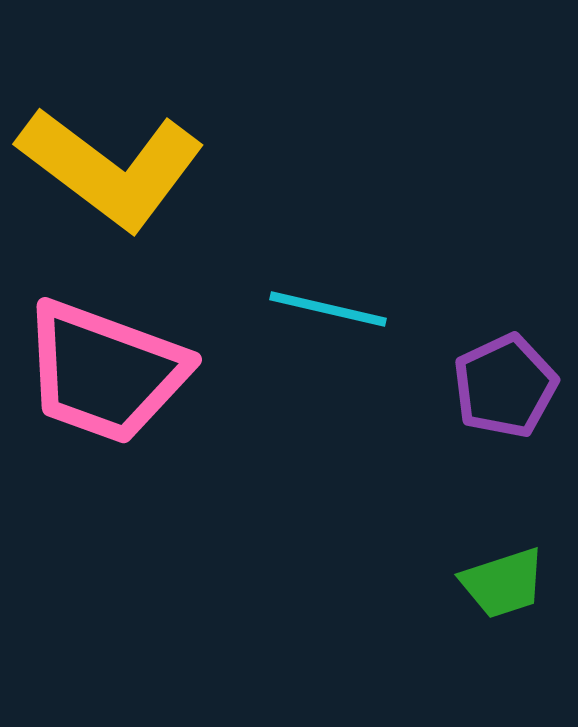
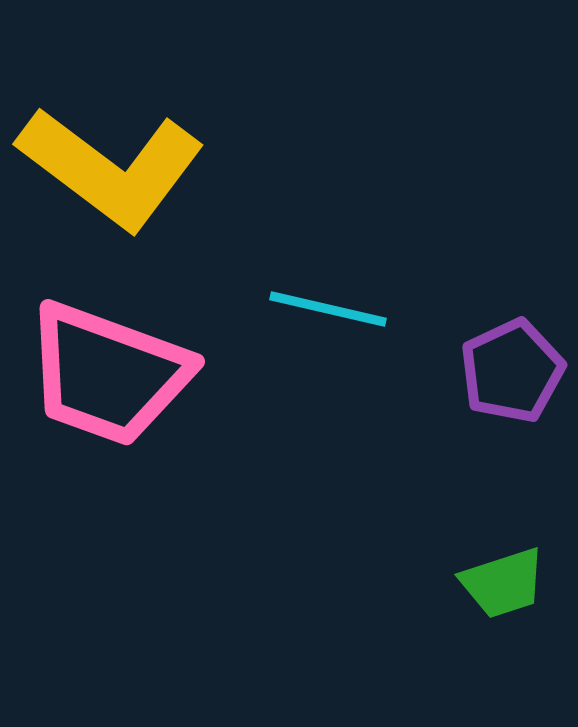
pink trapezoid: moved 3 px right, 2 px down
purple pentagon: moved 7 px right, 15 px up
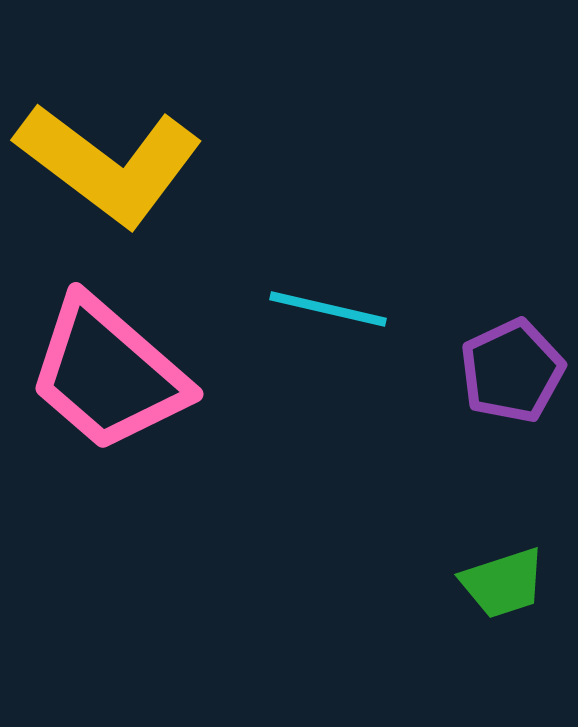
yellow L-shape: moved 2 px left, 4 px up
pink trapezoid: rotated 21 degrees clockwise
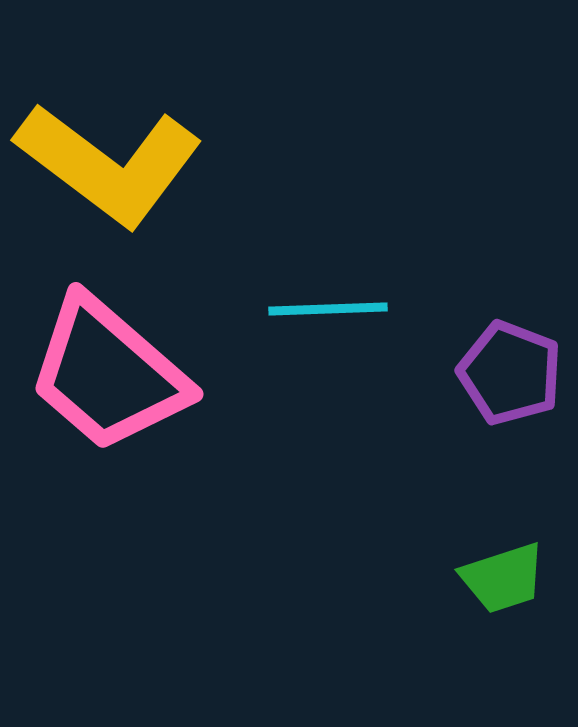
cyan line: rotated 15 degrees counterclockwise
purple pentagon: moved 2 px left, 2 px down; rotated 26 degrees counterclockwise
green trapezoid: moved 5 px up
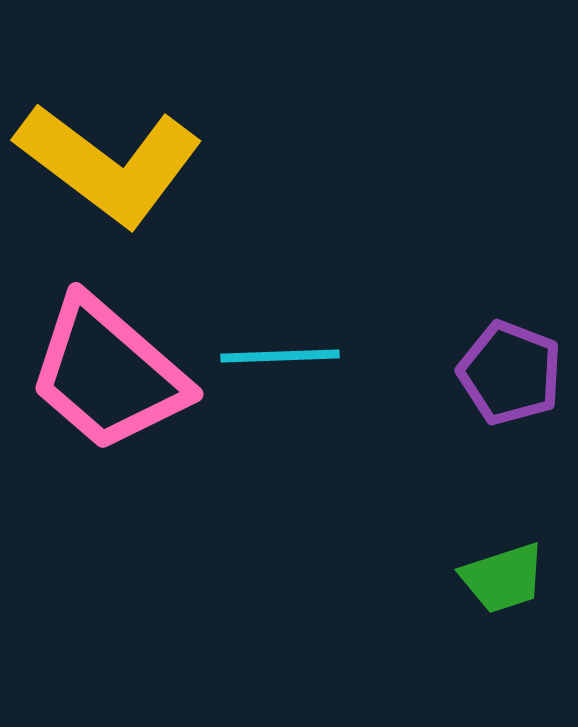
cyan line: moved 48 px left, 47 px down
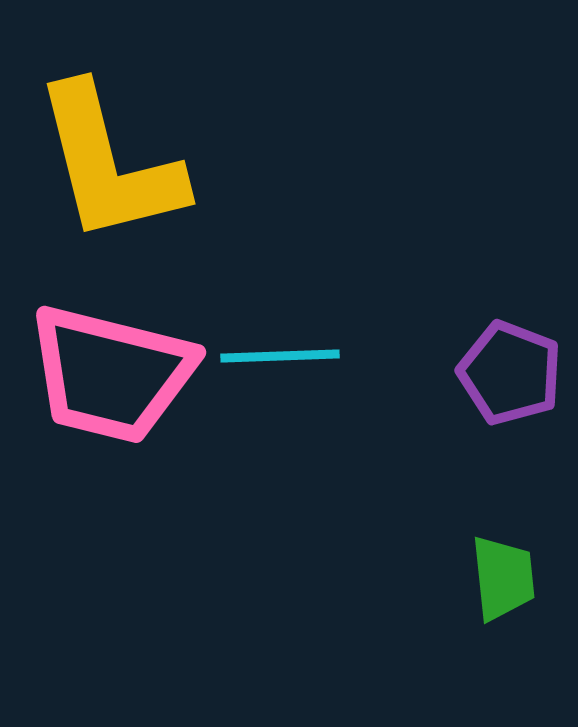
yellow L-shape: rotated 39 degrees clockwise
pink trapezoid: moved 3 px right; rotated 27 degrees counterclockwise
green trapezoid: rotated 78 degrees counterclockwise
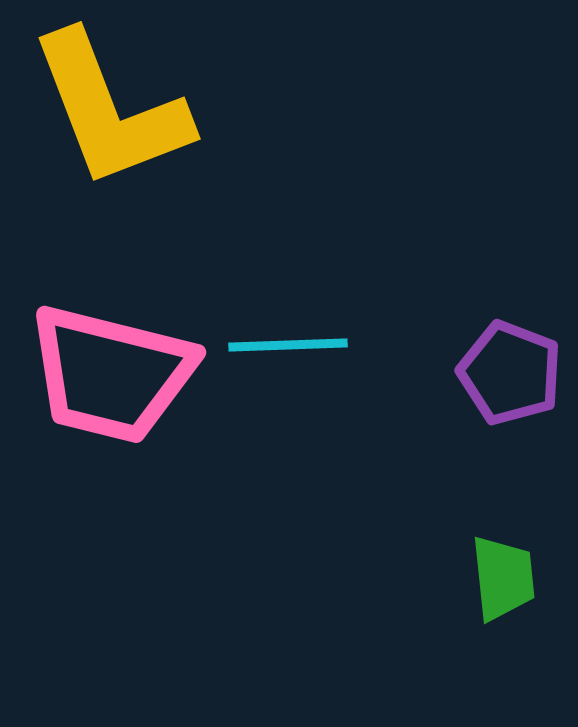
yellow L-shape: moved 1 px right, 54 px up; rotated 7 degrees counterclockwise
cyan line: moved 8 px right, 11 px up
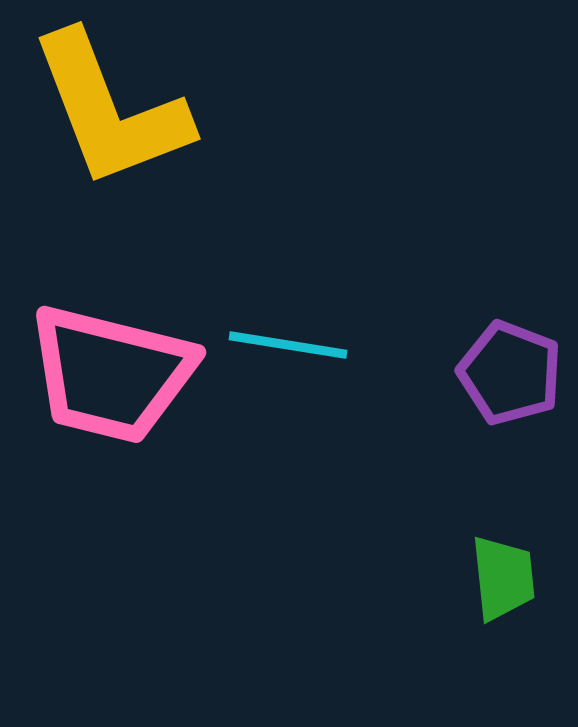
cyan line: rotated 11 degrees clockwise
